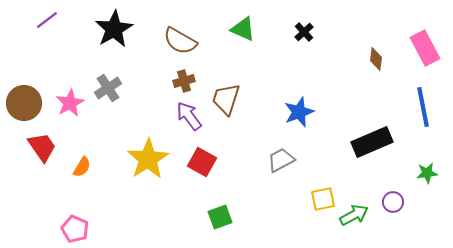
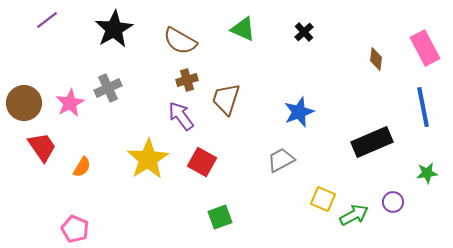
brown cross: moved 3 px right, 1 px up
gray cross: rotated 8 degrees clockwise
purple arrow: moved 8 px left
yellow square: rotated 35 degrees clockwise
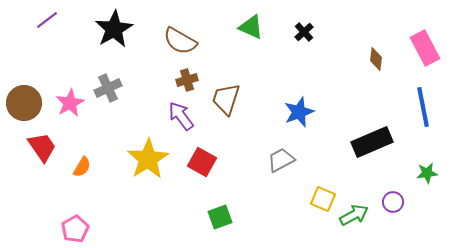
green triangle: moved 8 px right, 2 px up
pink pentagon: rotated 20 degrees clockwise
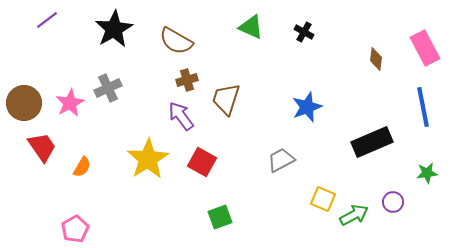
black cross: rotated 18 degrees counterclockwise
brown semicircle: moved 4 px left
blue star: moved 8 px right, 5 px up
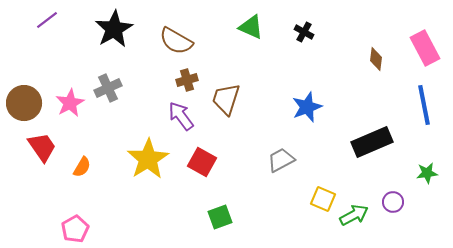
blue line: moved 1 px right, 2 px up
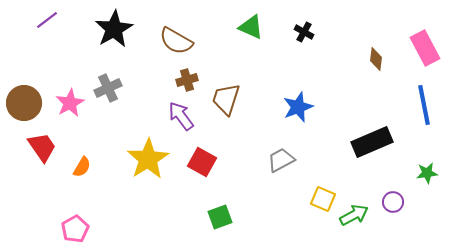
blue star: moved 9 px left
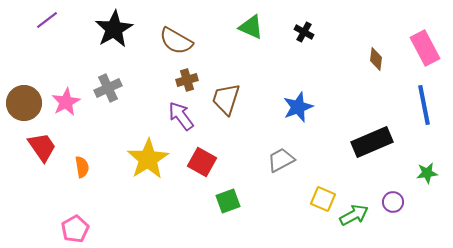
pink star: moved 4 px left, 1 px up
orange semicircle: rotated 40 degrees counterclockwise
green square: moved 8 px right, 16 px up
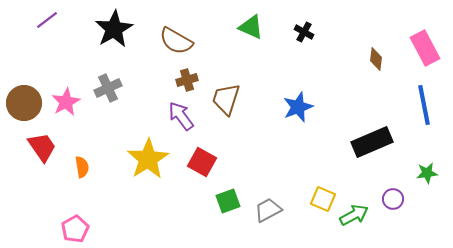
gray trapezoid: moved 13 px left, 50 px down
purple circle: moved 3 px up
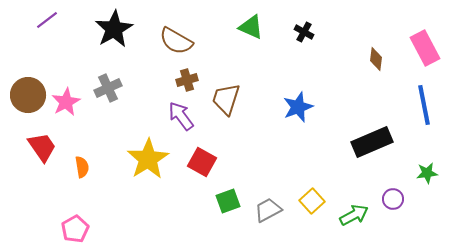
brown circle: moved 4 px right, 8 px up
yellow square: moved 11 px left, 2 px down; rotated 25 degrees clockwise
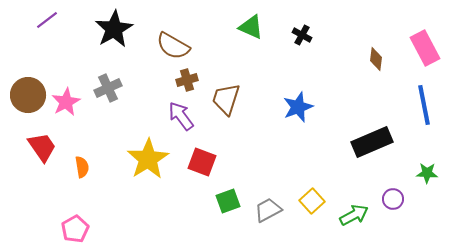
black cross: moved 2 px left, 3 px down
brown semicircle: moved 3 px left, 5 px down
red square: rotated 8 degrees counterclockwise
green star: rotated 10 degrees clockwise
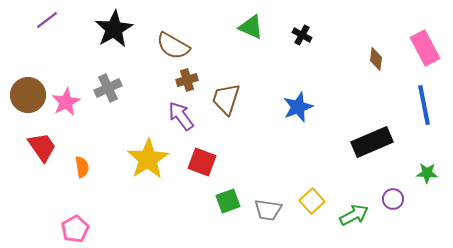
gray trapezoid: rotated 144 degrees counterclockwise
